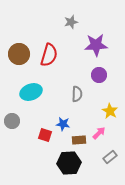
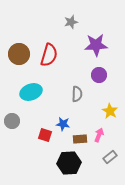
pink arrow: moved 2 px down; rotated 24 degrees counterclockwise
brown rectangle: moved 1 px right, 1 px up
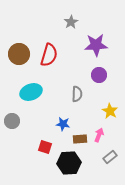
gray star: rotated 16 degrees counterclockwise
red square: moved 12 px down
